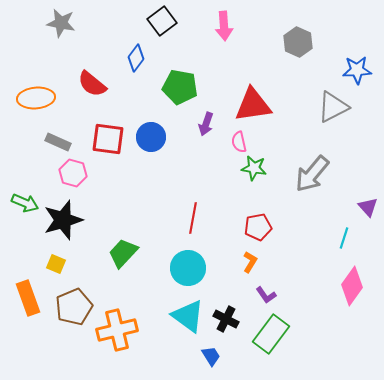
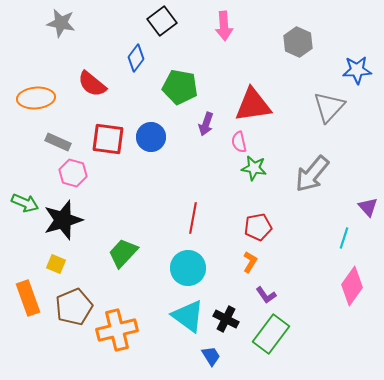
gray triangle: moved 4 px left; rotated 20 degrees counterclockwise
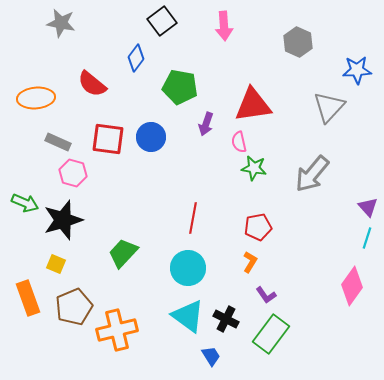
cyan line: moved 23 px right
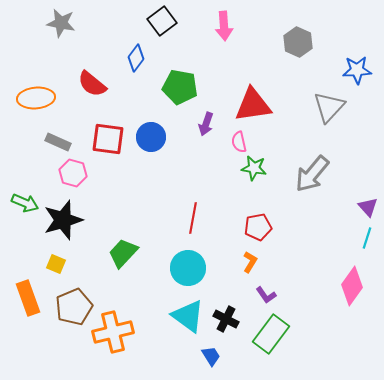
orange cross: moved 4 px left, 2 px down
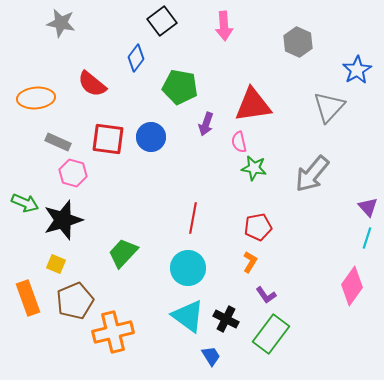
blue star: rotated 28 degrees counterclockwise
brown pentagon: moved 1 px right, 6 px up
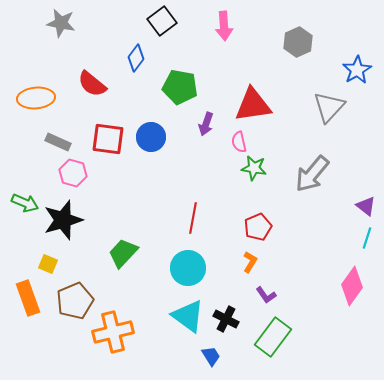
gray hexagon: rotated 12 degrees clockwise
purple triangle: moved 2 px left, 1 px up; rotated 10 degrees counterclockwise
red pentagon: rotated 12 degrees counterclockwise
yellow square: moved 8 px left
green rectangle: moved 2 px right, 3 px down
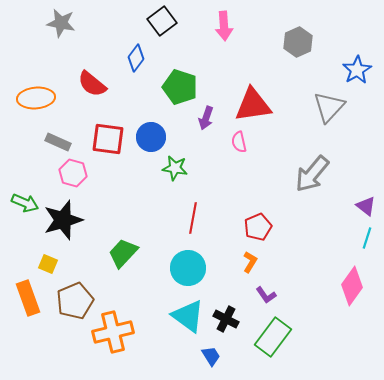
green pentagon: rotated 8 degrees clockwise
purple arrow: moved 6 px up
green star: moved 79 px left
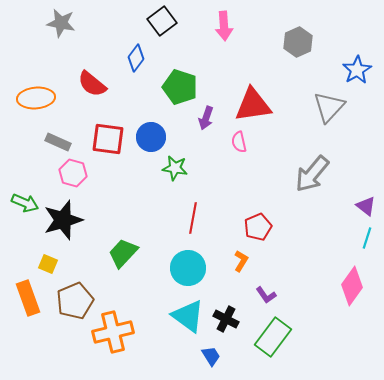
orange L-shape: moved 9 px left, 1 px up
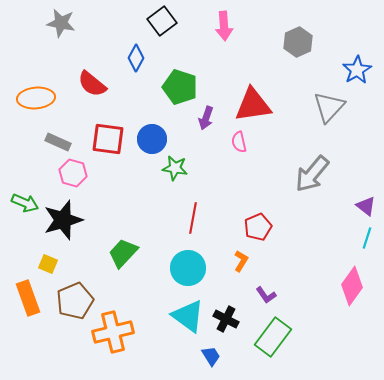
blue diamond: rotated 8 degrees counterclockwise
blue circle: moved 1 px right, 2 px down
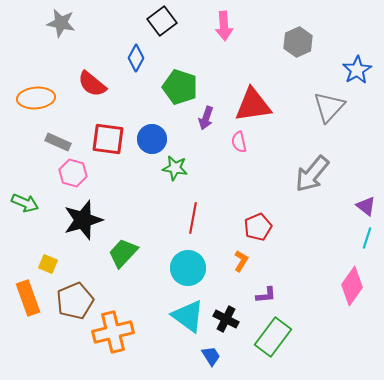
black star: moved 20 px right
purple L-shape: rotated 60 degrees counterclockwise
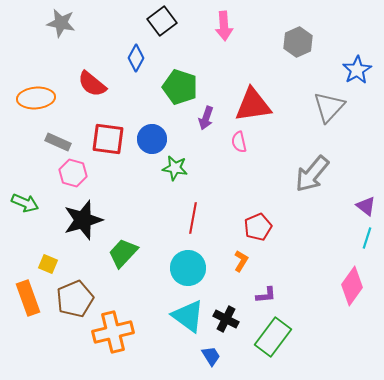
brown pentagon: moved 2 px up
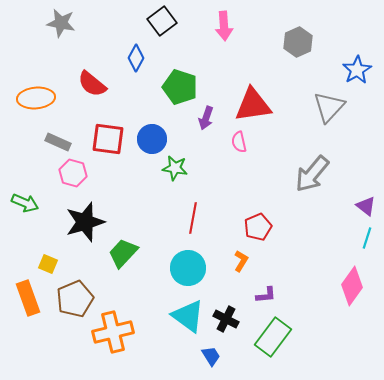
black star: moved 2 px right, 2 px down
